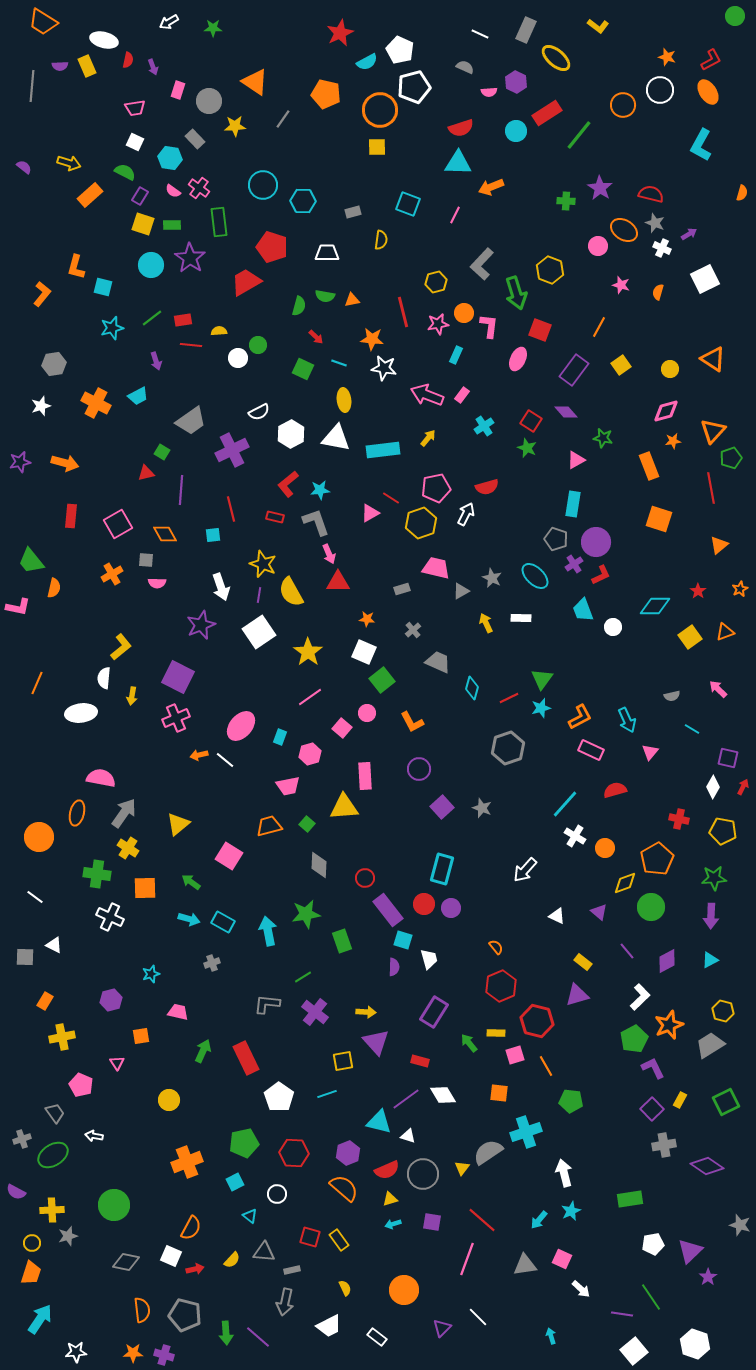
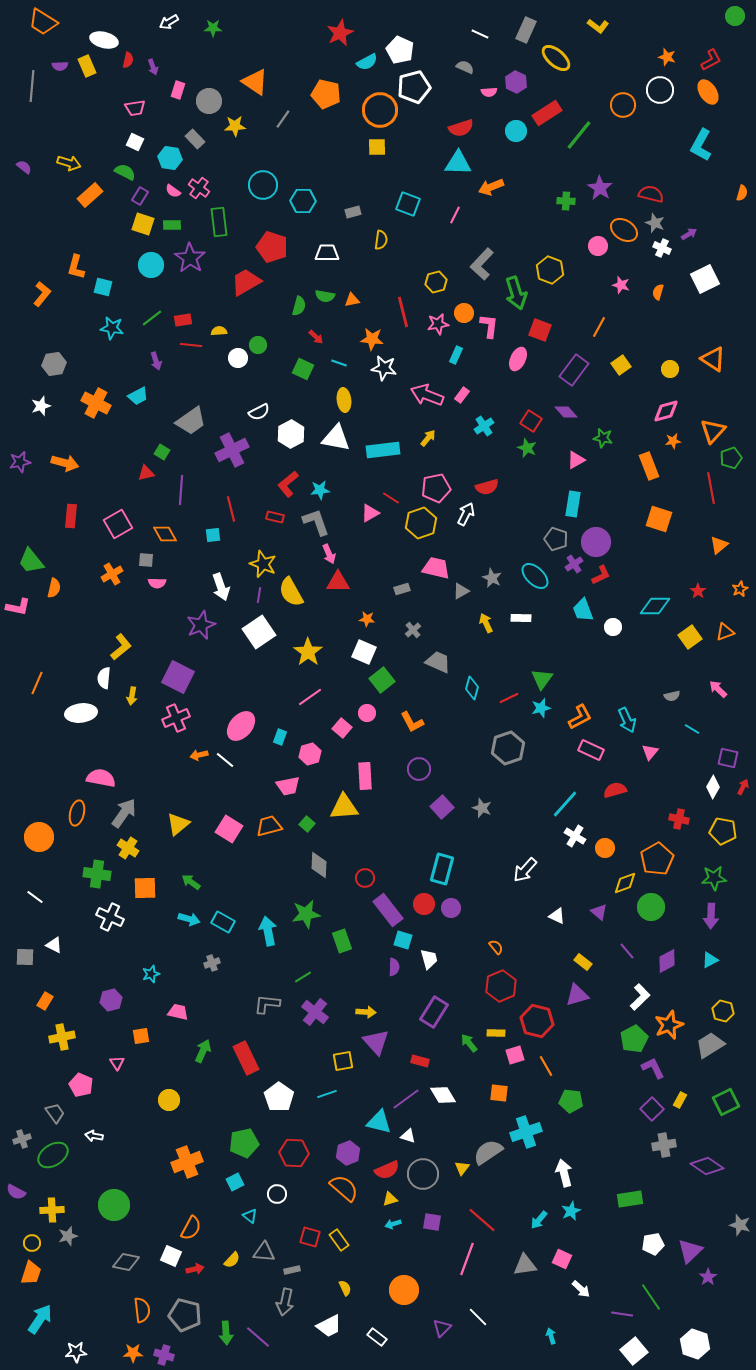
cyan star at (112, 328): rotated 25 degrees clockwise
pink square at (229, 856): moved 27 px up
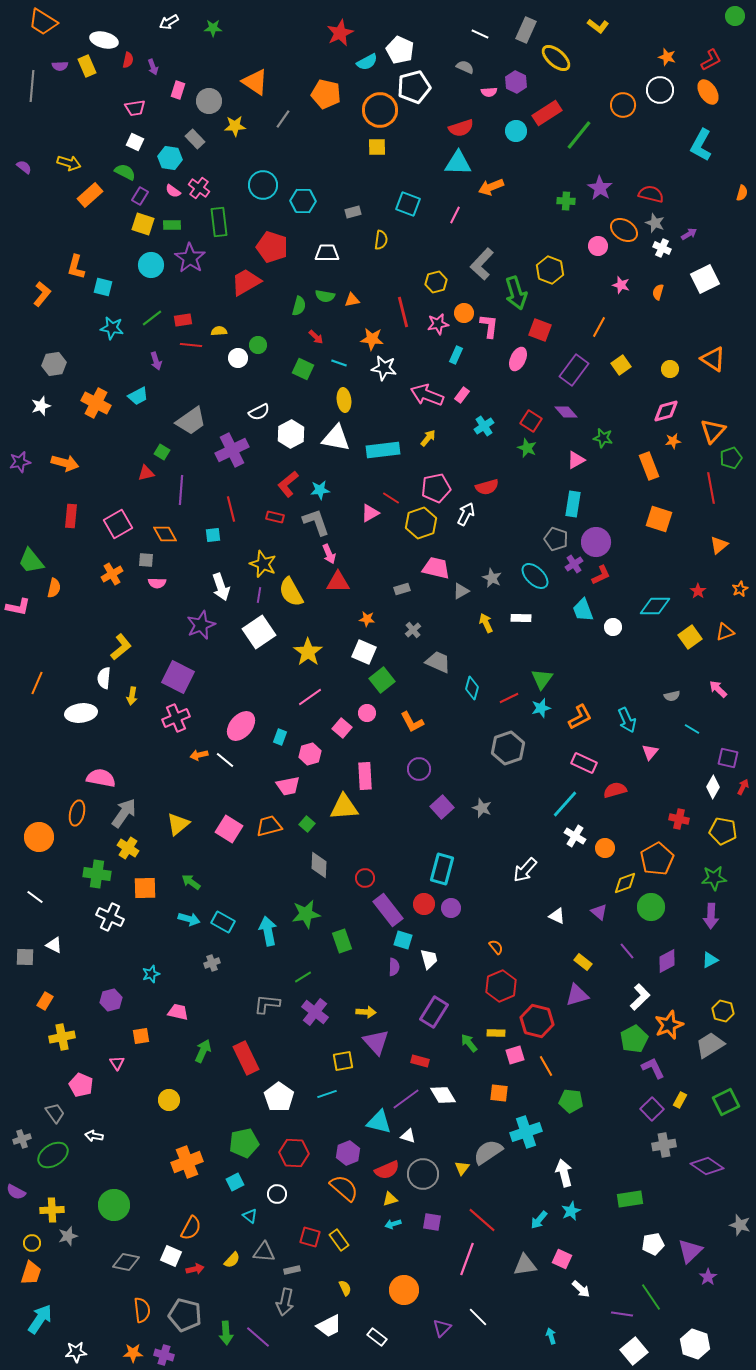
pink rectangle at (591, 750): moved 7 px left, 13 px down
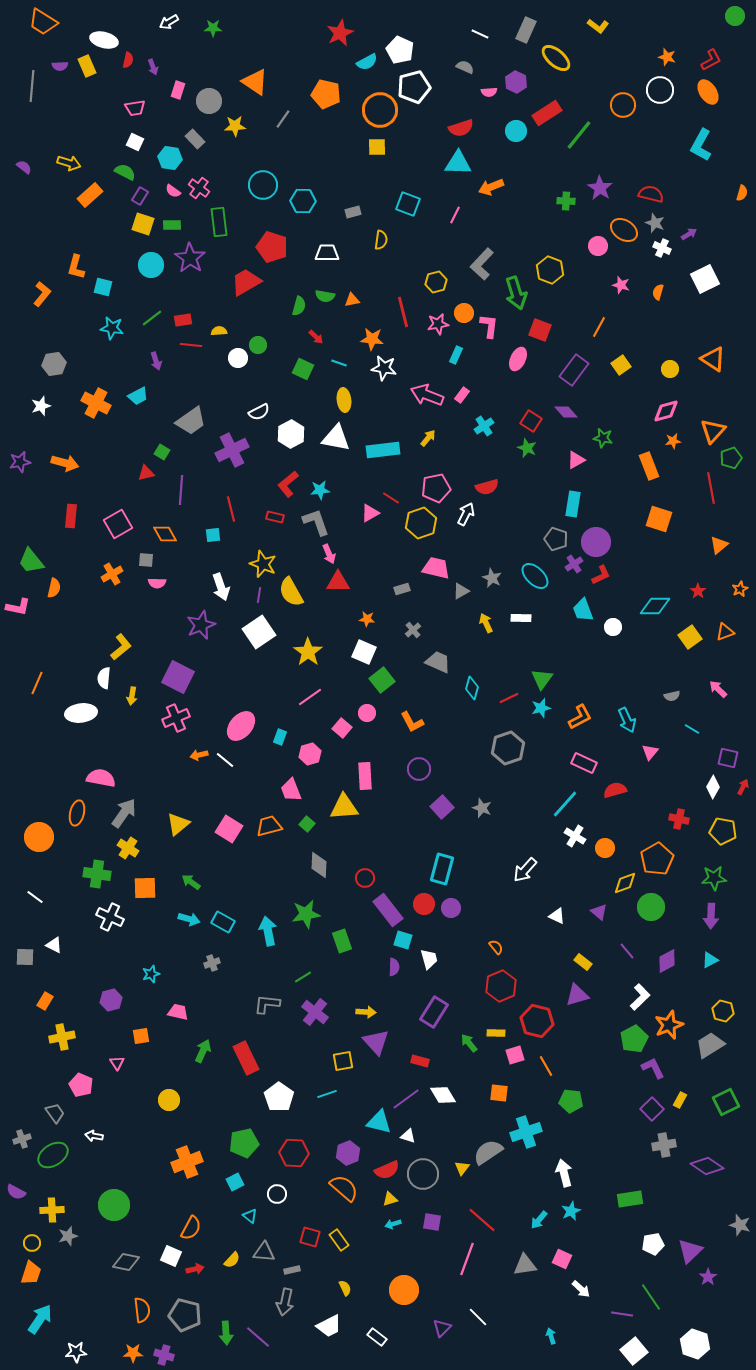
pink trapezoid at (288, 786): moved 3 px right, 4 px down; rotated 80 degrees clockwise
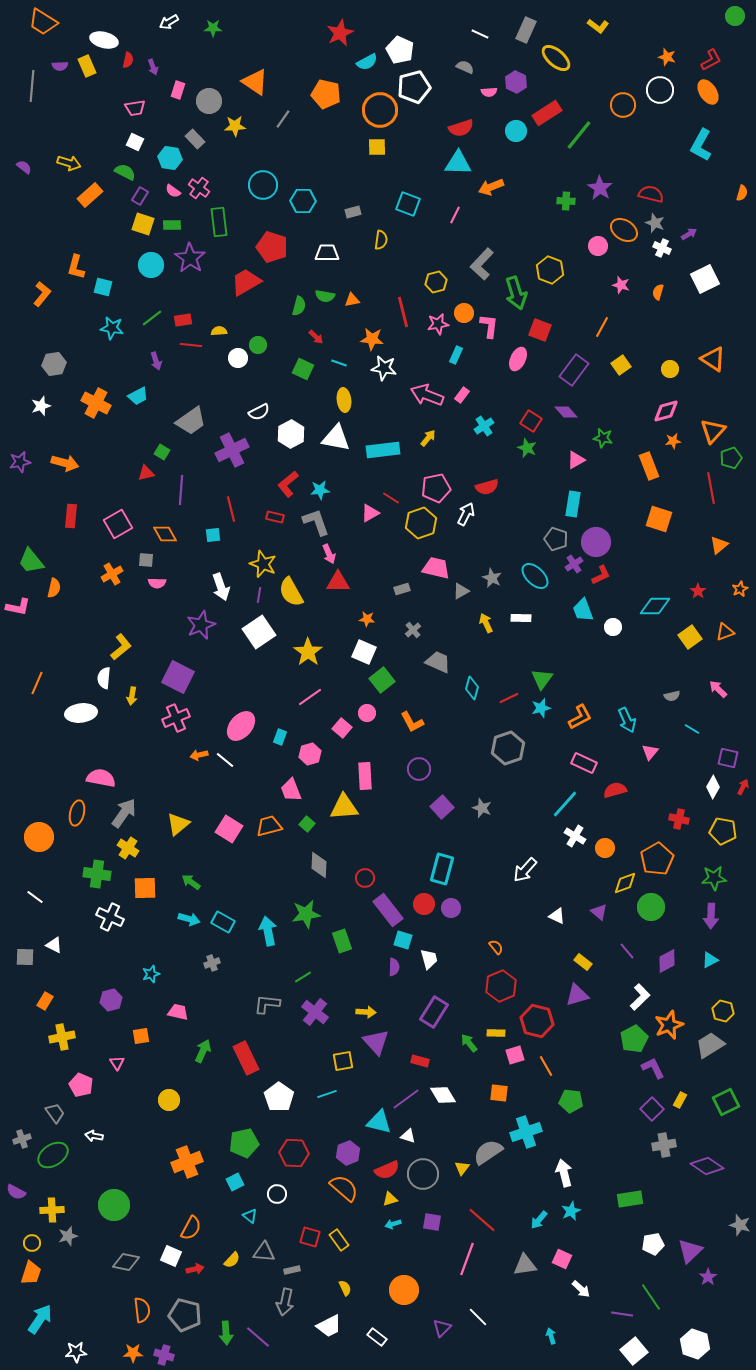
orange line at (599, 327): moved 3 px right
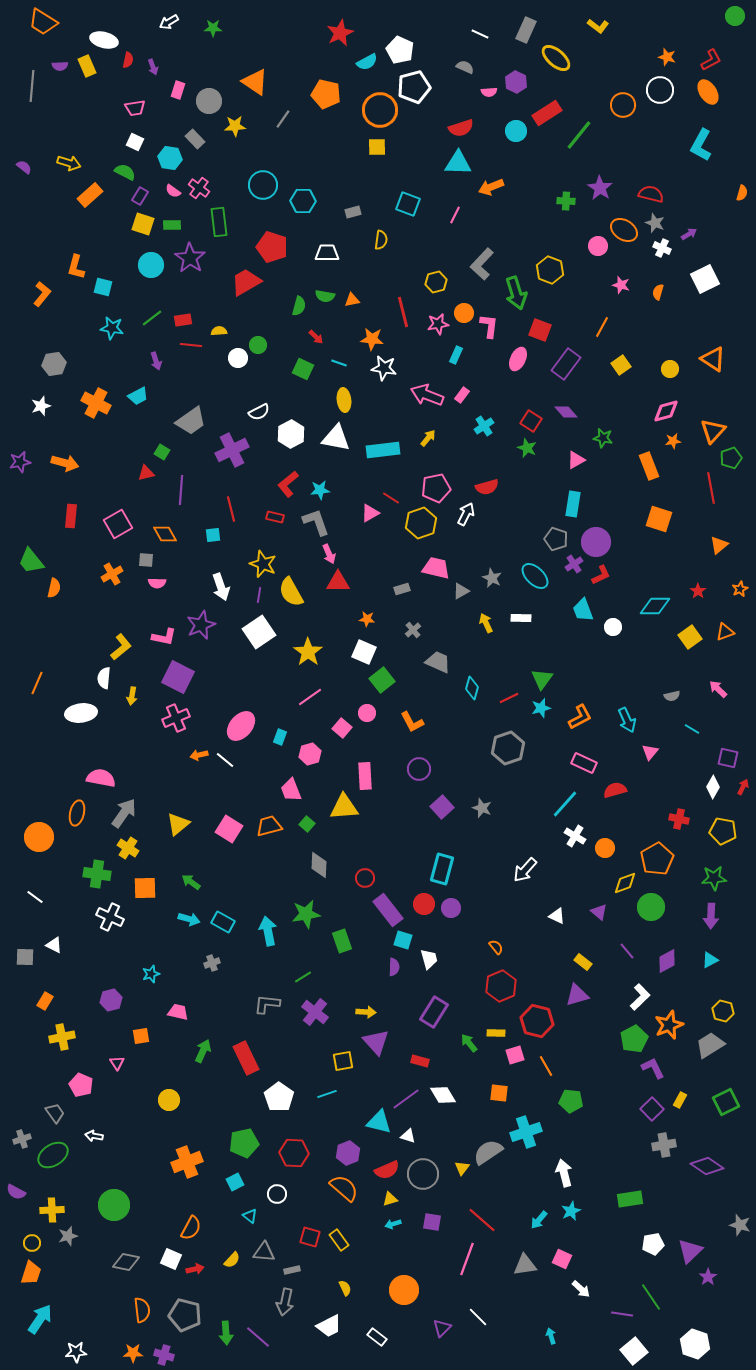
purple rectangle at (574, 370): moved 8 px left, 6 px up
pink L-shape at (18, 607): moved 146 px right, 30 px down
white square at (171, 1256): moved 3 px down
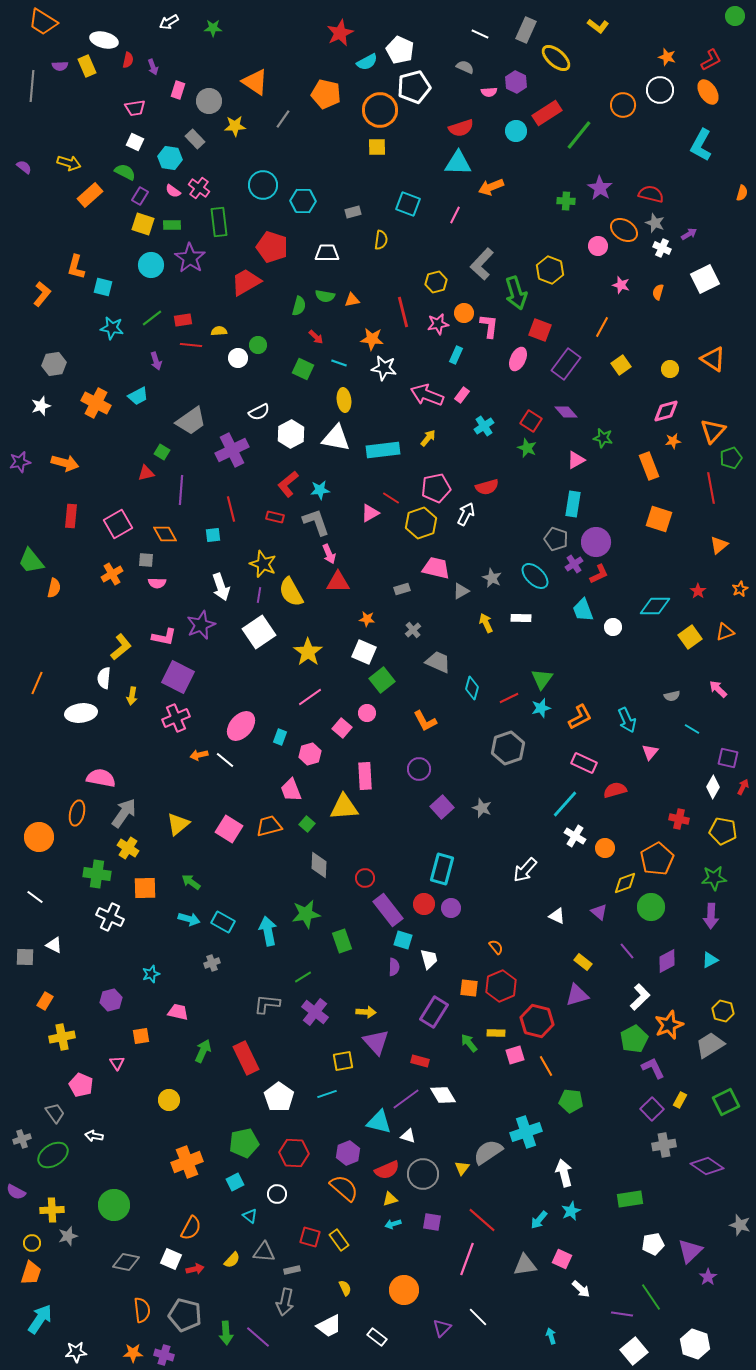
red L-shape at (601, 575): moved 2 px left, 1 px up
orange L-shape at (412, 722): moved 13 px right, 1 px up
orange square at (499, 1093): moved 30 px left, 105 px up
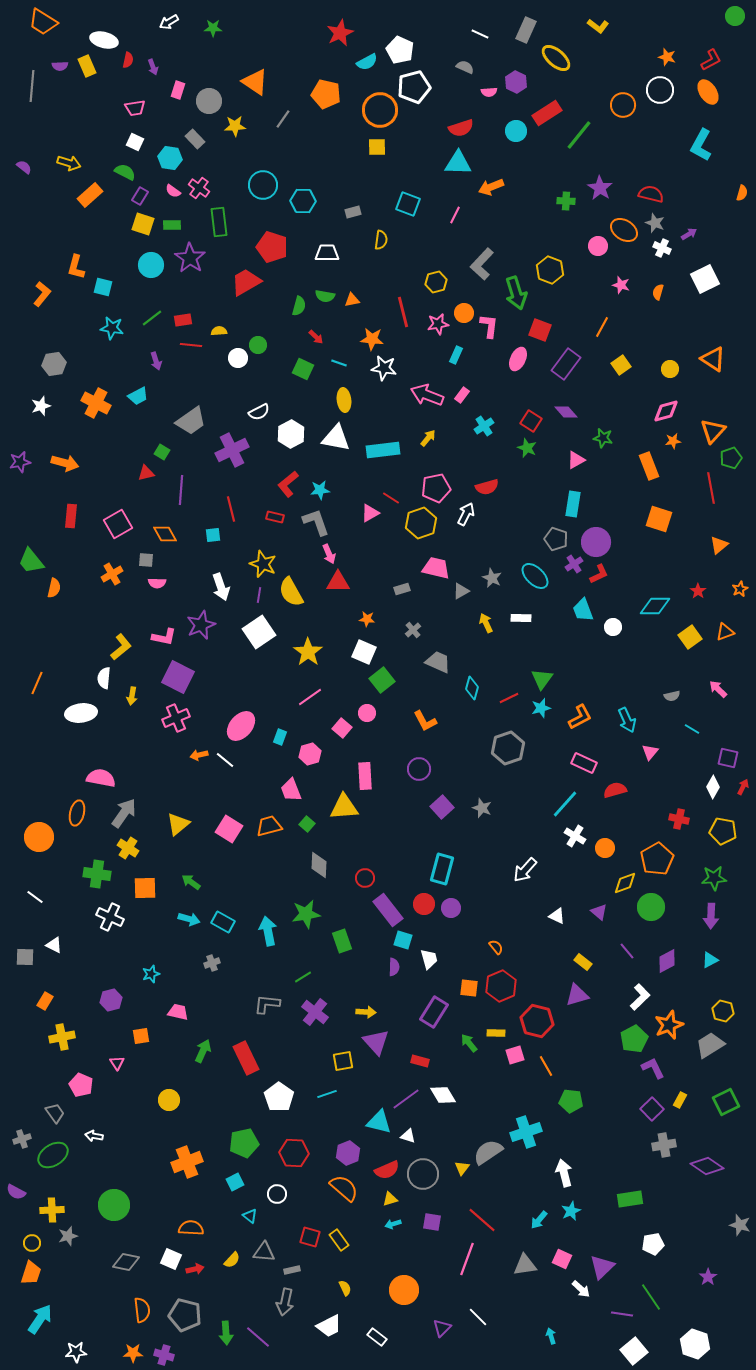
orange semicircle at (191, 1228): rotated 115 degrees counterclockwise
purple triangle at (690, 1251): moved 88 px left, 16 px down
